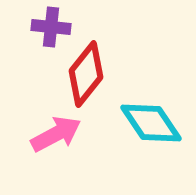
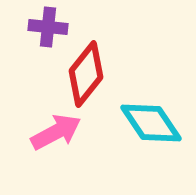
purple cross: moved 3 px left
pink arrow: moved 2 px up
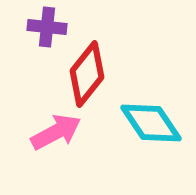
purple cross: moved 1 px left
red diamond: moved 1 px right
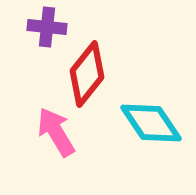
pink arrow: rotated 93 degrees counterclockwise
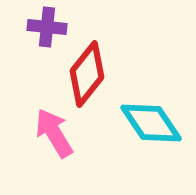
pink arrow: moved 2 px left, 1 px down
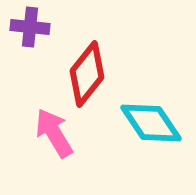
purple cross: moved 17 px left
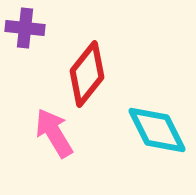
purple cross: moved 5 px left, 1 px down
cyan diamond: moved 6 px right, 7 px down; rotated 8 degrees clockwise
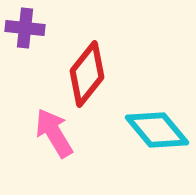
cyan diamond: rotated 14 degrees counterclockwise
